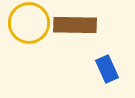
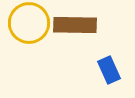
blue rectangle: moved 2 px right, 1 px down
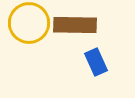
blue rectangle: moved 13 px left, 8 px up
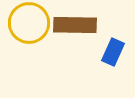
blue rectangle: moved 17 px right, 10 px up; rotated 48 degrees clockwise
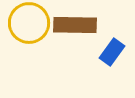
blue rectangle: moved 1 px left; rotated 12 degrees clockwise
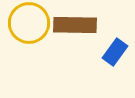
blue rectangle: moved 3 px right
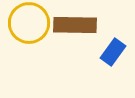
blue rectangle: moved 2 px left
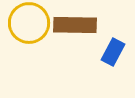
blue rectangle: rotated 8 degrees counterclockwise
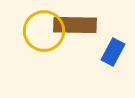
yellow circle: moved 15 px right, 8 px down
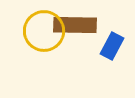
blue rectangle: moved 1 px left, 6 px up
